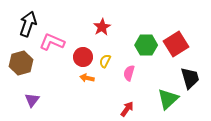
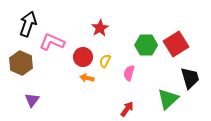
red star: moved 2 px left, 1 px down
brown hexagon: rotated 20 degrees counterclockwise
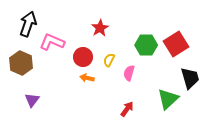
yellow semicircle: moved 4 px right, 1 px up
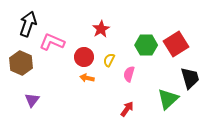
red star: moved 1 px right, 1 px down
red circle: moved 1 px right
pink semicircle: moved 1 px down
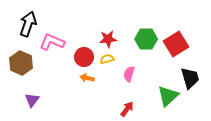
red star: moved 7 px right, 10 px down; rotated 24 degrees clockwise
green hexagon: moved 6 px up
yellow semicircle: moved 2 px left, 1 px up; rotated 48 degrees clockwise
green triangle: moved 3 px up
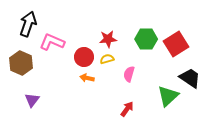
black trapezoid: rotated 40 degrees counterclockwise
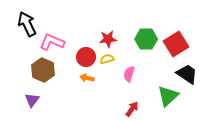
black arrow: moved 1 px left; rotated 45 degrees counterclockwise
red circle: moved 2 px right
brown hexagon: moved 22 px right, 7 px down
black trapezoid: moved 3 px left, 4 px up
red arrow: moved 5 px right
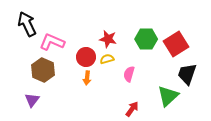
red star: rotated 18 degrees clockwise
black trapezoid: rotated 105 degrees counterclockwise
orange arrow: rotated 96 degrees counterclockwise
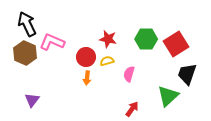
yellow semicircle: moved 2 px down
brown hexagon: moved 18 px left, 17 px up
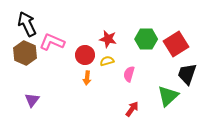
red circle: moved 1 px left, 2 px up
